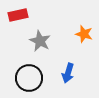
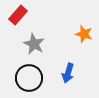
red rectangle: rotated 36 degrees counterclockwise
gray star: moved 6 px left, 3 px down
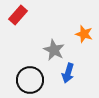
gray star: moved 20 px right, 6 px down
black circle: moved 1 px right, 2 px down
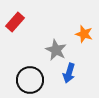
red rectangle: moved 3 px left, 7 px down
gray star: moved 2 px right
blue arrow: moved 1 px right
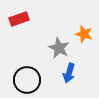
red rectangle: moved 4 px right, 3 px up; rotated 30 degrees clockwise
gray star: moved 3 px right, 2 px up
black circle: moved 3 px left
